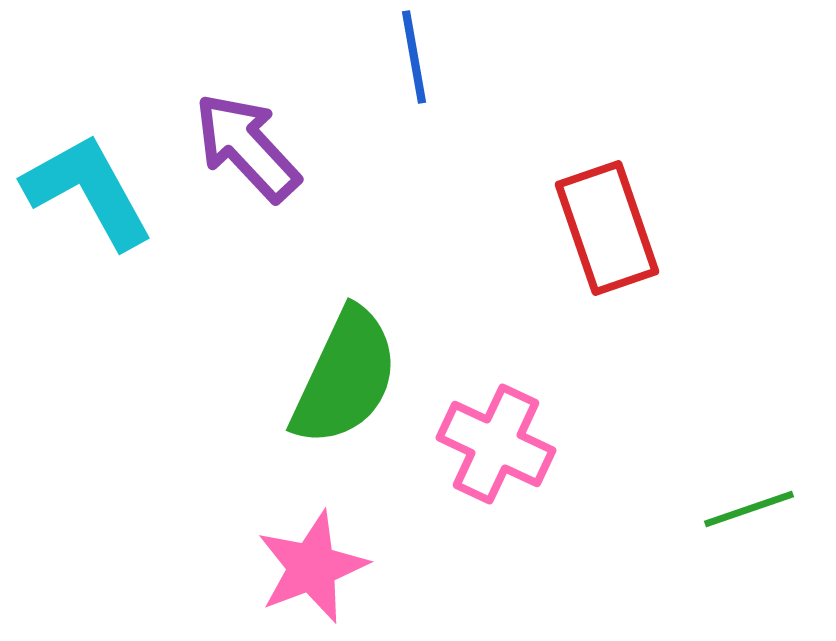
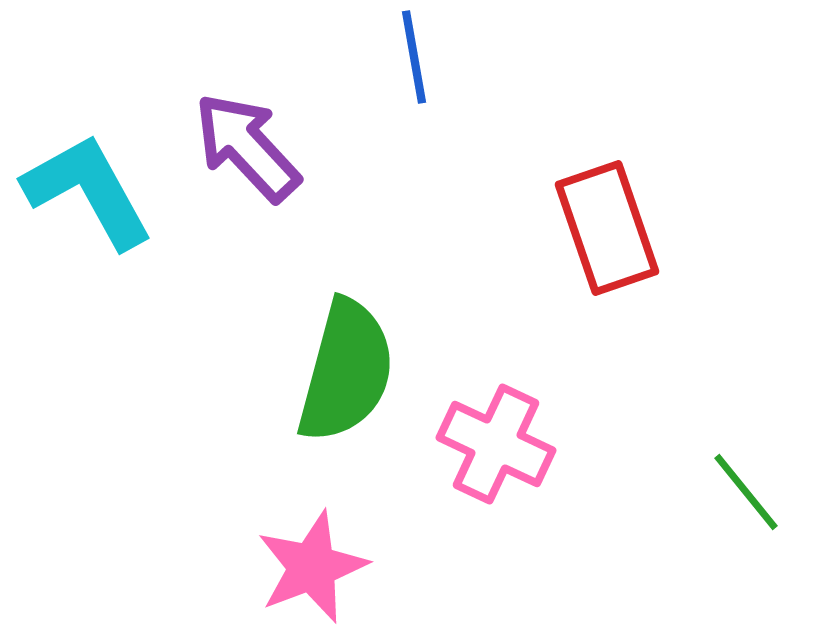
green semicircle: moved 1 px right, 6 px up; rotated 10 degrees counterclockwise
green line: moved 3 px left, 17 px up; rotated 70 degrees clockwise
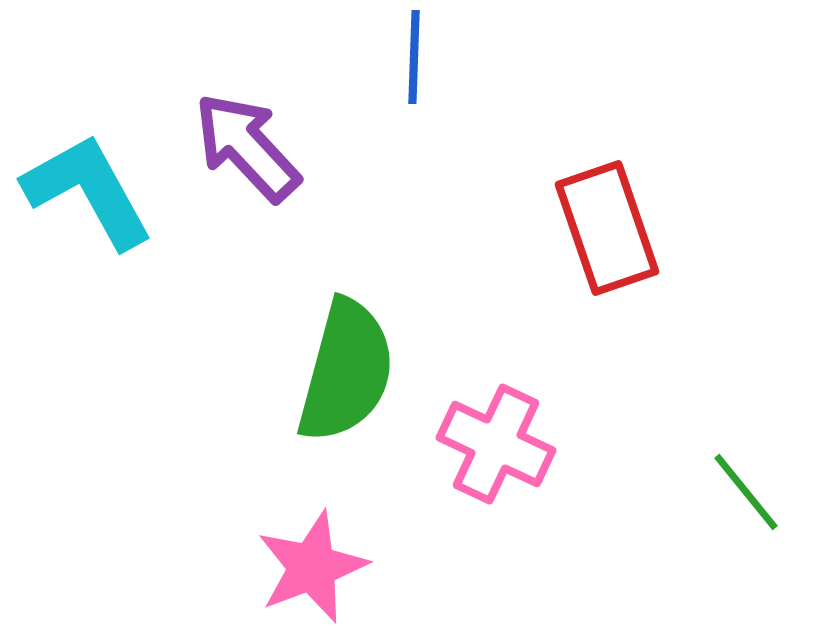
blue line: rotated 12 degrees clockwise
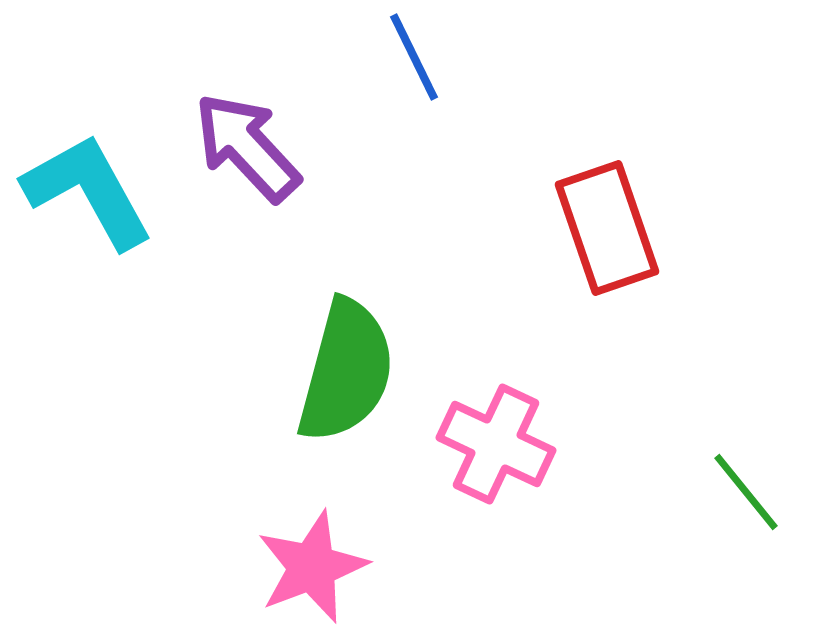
blue line: rotated 28 degrees counterclockwise
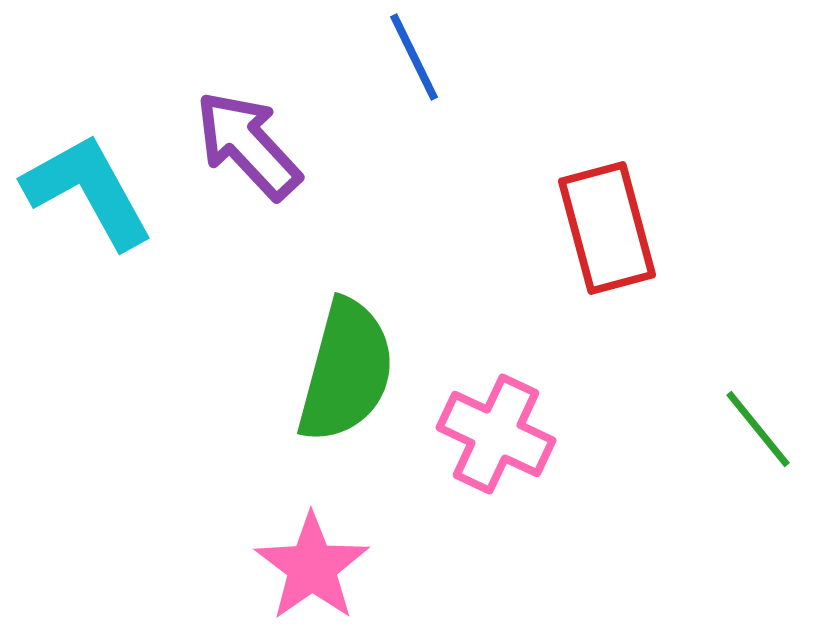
purple arrow: moved 1 px right, 2 px up
red rectangle: rotated 4 degrees clockwise
pink cross: moved 10 px up
green line: moved 12 px right, 63 px up
pink star: rotated 14 degrees counterclockwise
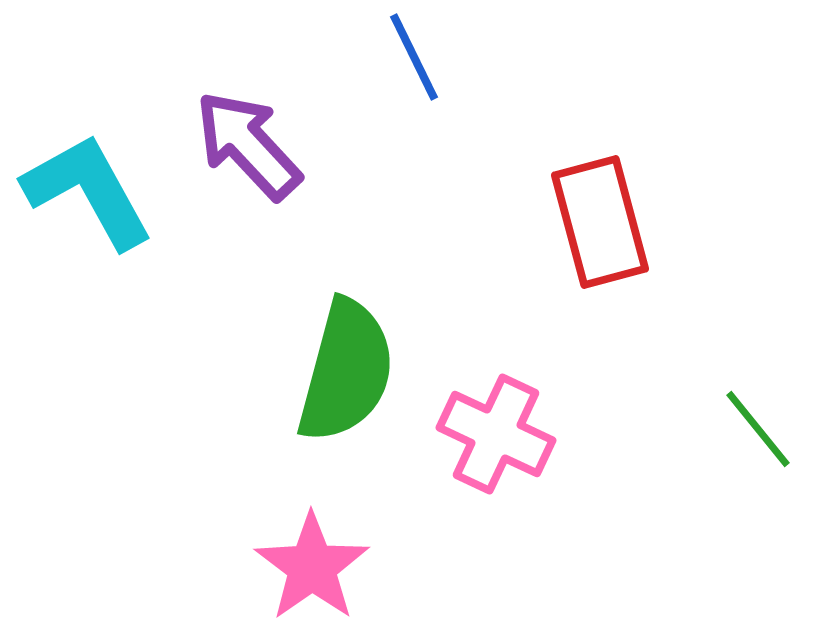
red rectangle: moved 7 px left, 6 px up
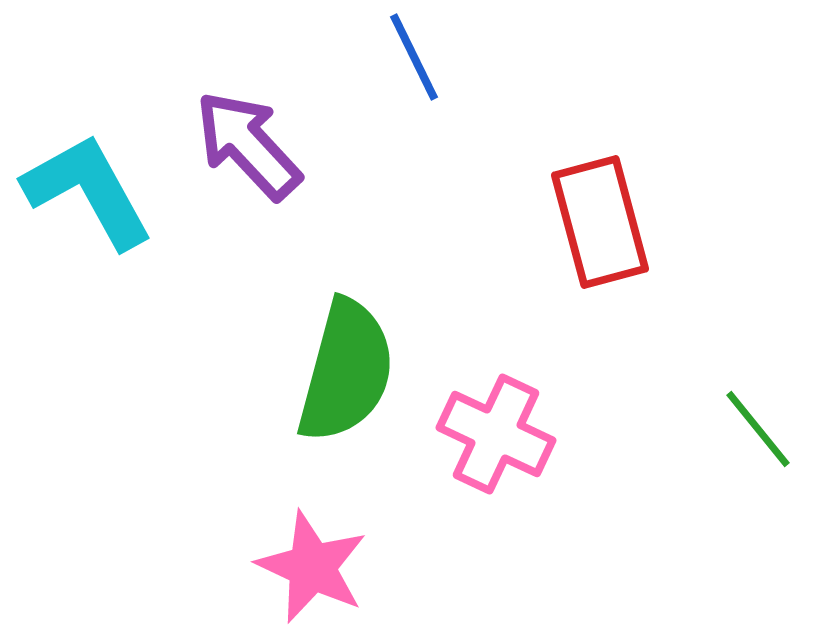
pink star: rotated 12 degrees counterclockwise
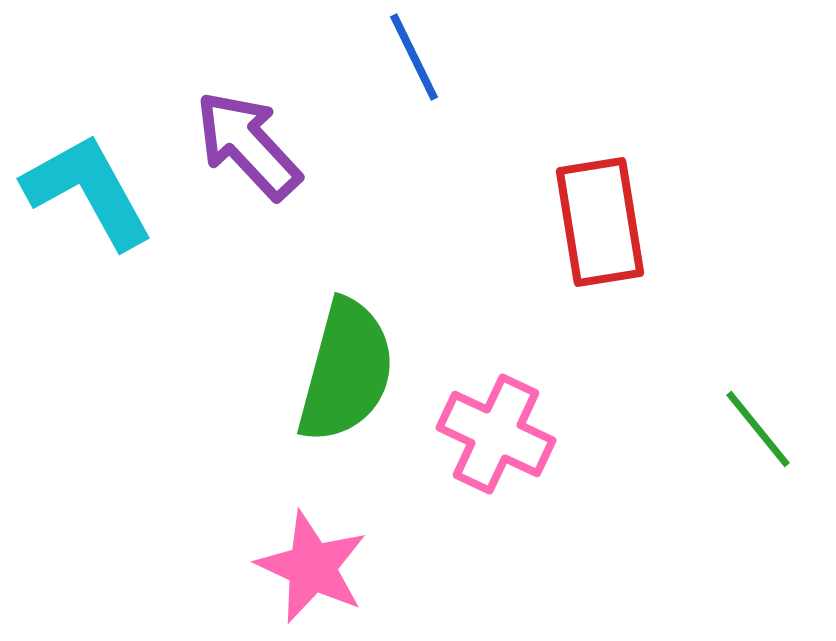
red rectangle: rotated 6 degrees clockwise
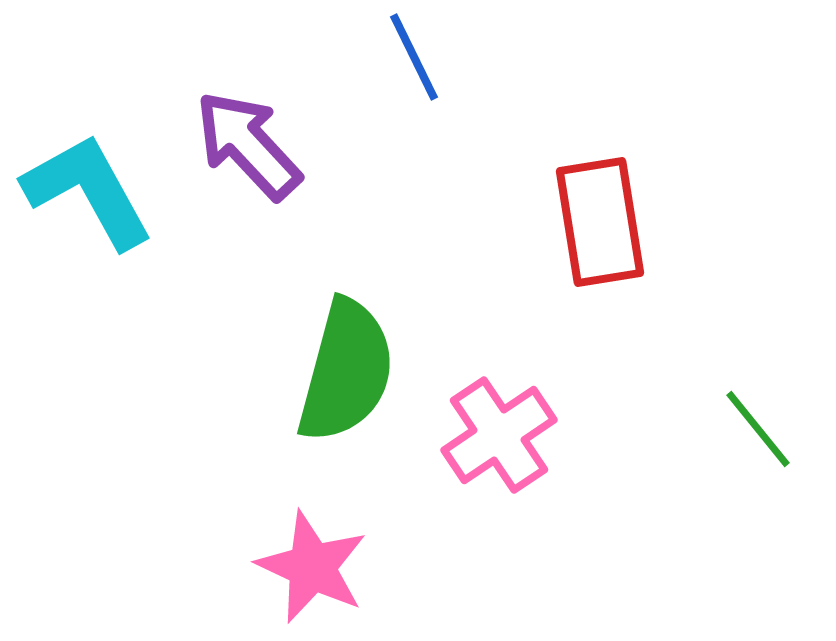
pink cross: moved 3 px right, 1 px down; rotated 31 degrees clockwise
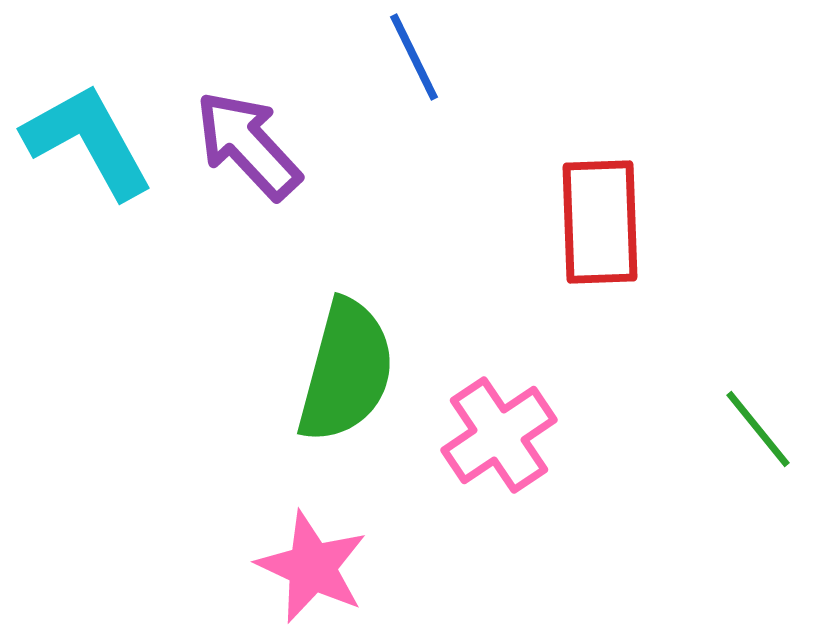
cyan L-shape: moved 50 px up
red rectangle: rotated 7 degrees clockwise
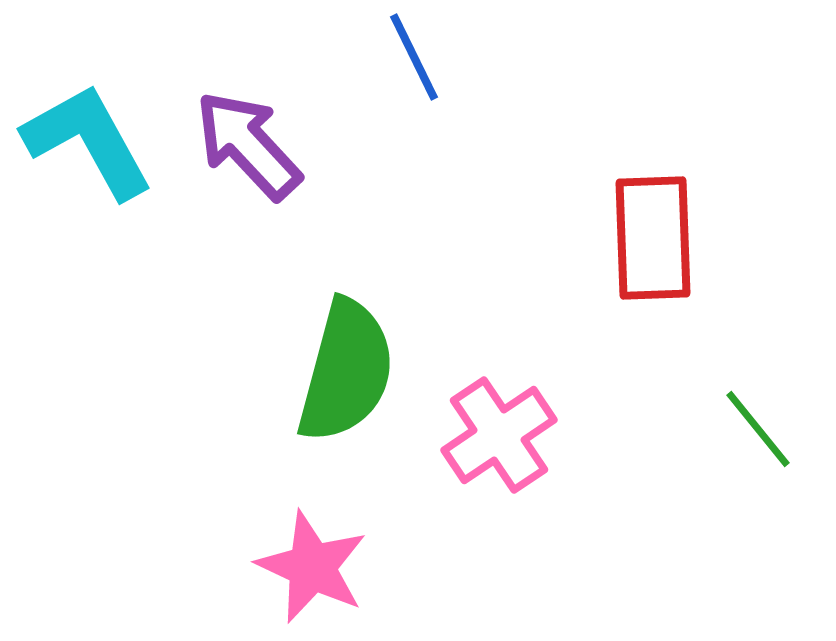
red rectangle: moved 53 px right, 16 px down
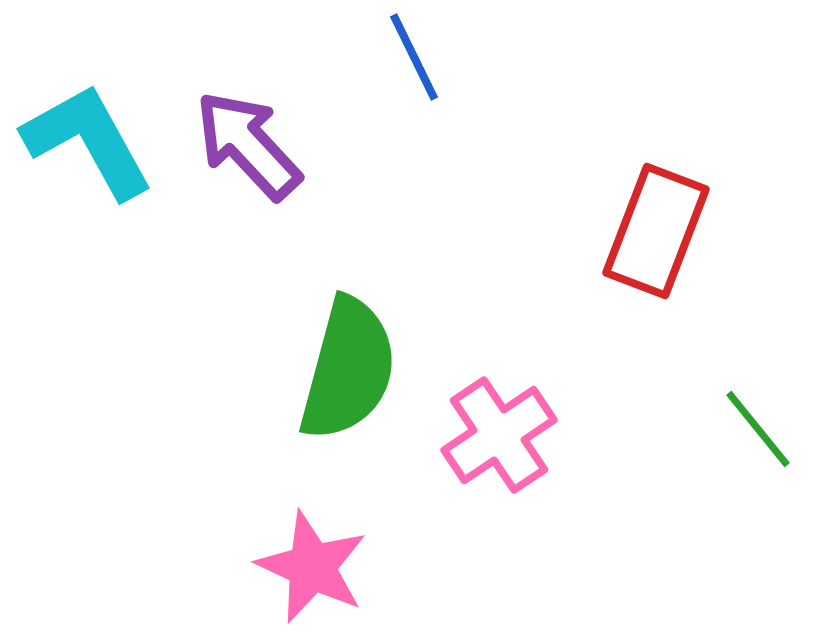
red rectangle: moved 3 px right, 7 px up; rotated 23 degrees clockwise
green semicircle: moved 2 px right, 2 px up
